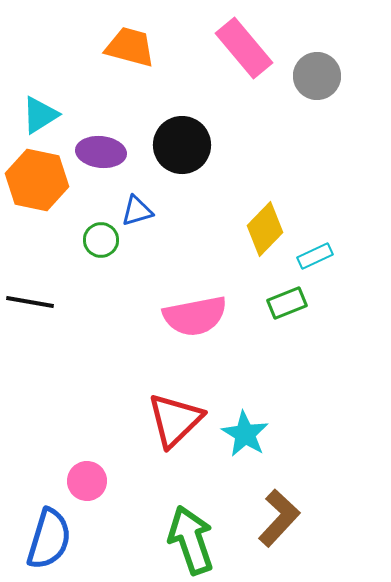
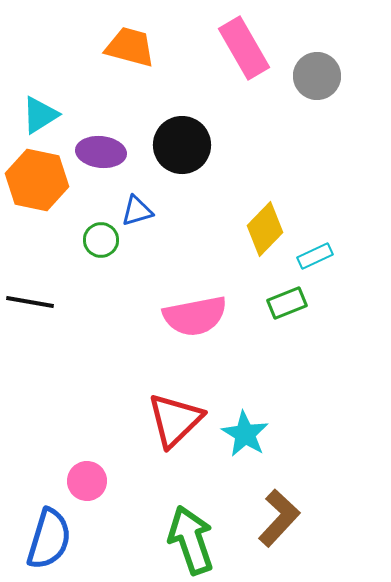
pink rectangle: rotated 10 degrees clockwise
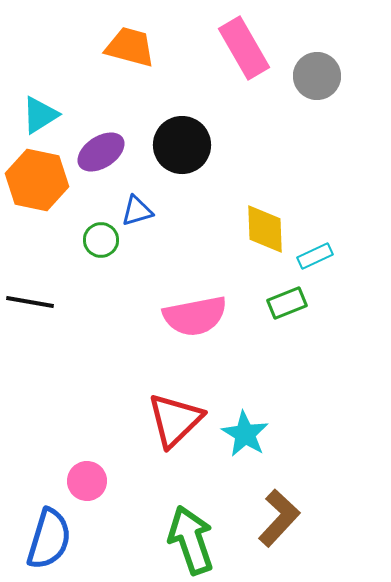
purple ellipse: rotated 39 degrees counterclockwise
yellow diamond: rotated 46 degrees counterclockwise
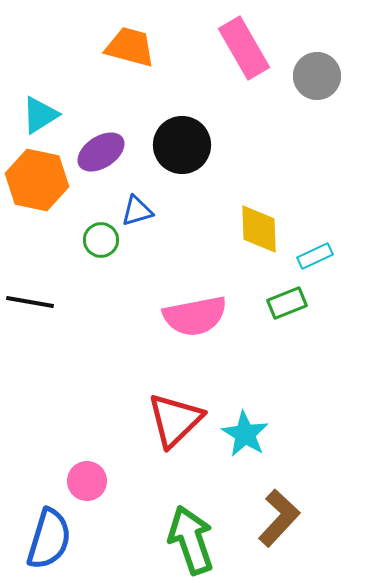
yellow diamond: moved 6 px left
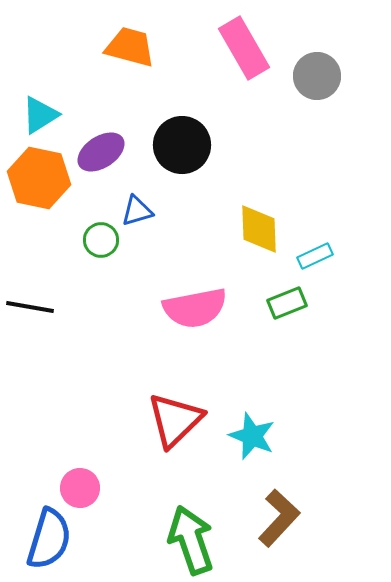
orange hexagon: moved 2 px right, 2 px up
black line: moved 5 px down
pink semicircle: moved 8 px up
cyan star: moved 7 px right, 2 px down; rotated 9 degrees counterclockwise
pink circle: moved 7 px left, 7 px down
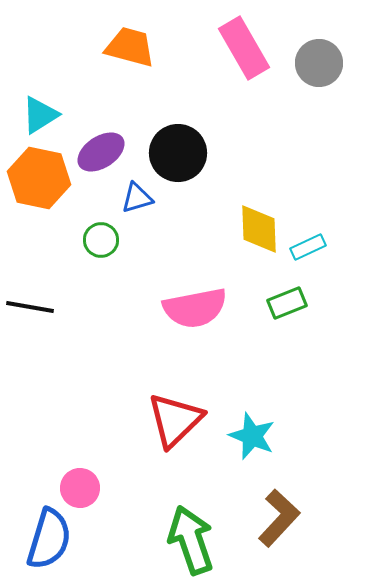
gray circle: moved 2 px right, 13 px up
black circle: moved 4 px left, 8 px down
blue triangle: moved 13 px up
cyan rectangle: moved 7 px left, 9 px up
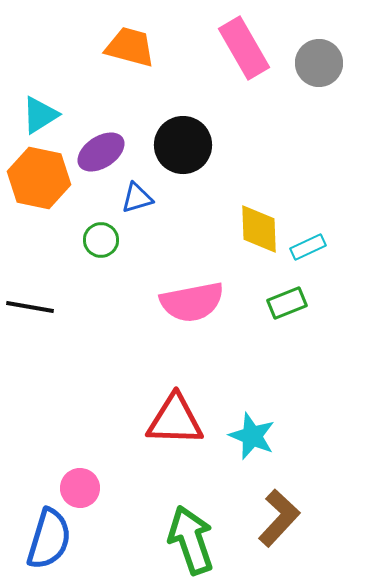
black circle: moved 5 px right, 8 px up
pink semicircle: moved 3 px left, 6 px up
red triangle: rotated 46 degrees clockwise
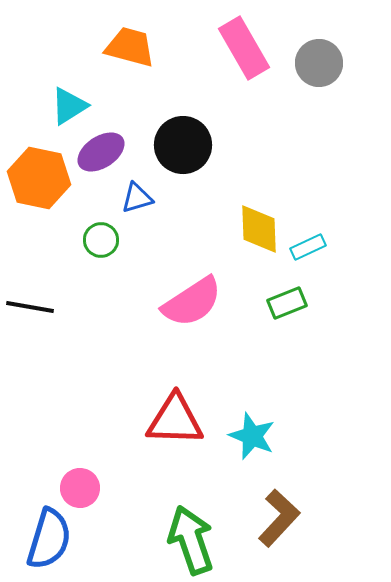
cyan triangle: moved 29 px right, 9 px up
pink semicircle: rotated 22 degrees counterclockwise
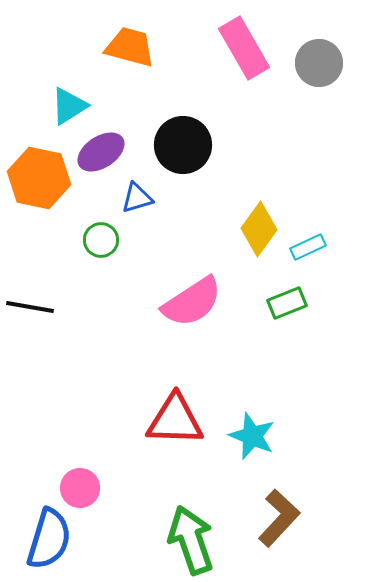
yellow diamond: rotated 38 degrees clockwise
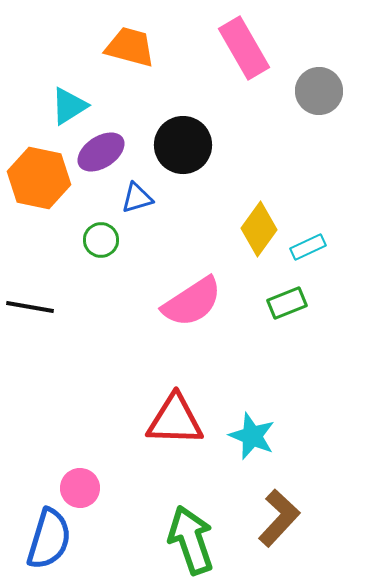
gray circle: moved 28 px down
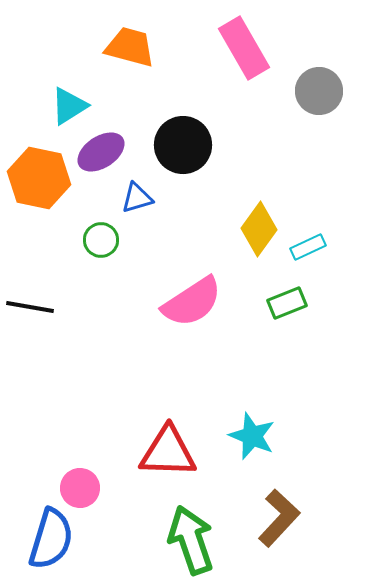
red triangle: moved 7 px left, 32 px down
blue semicircle: moved 2 px right
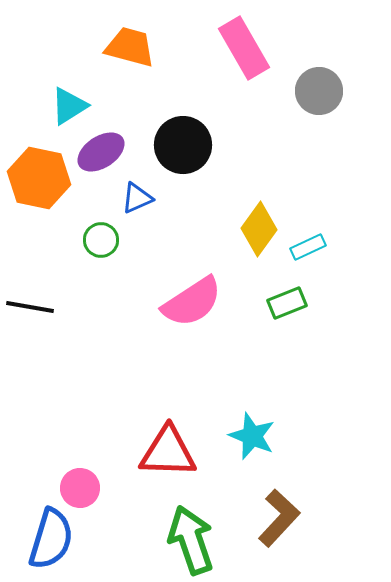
blue triangle: rotated 8 degrees counterclockwise
